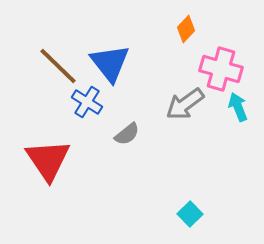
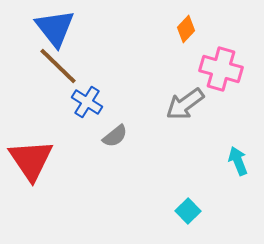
blue triangle: moved 55 px left, 35 px up
cyan arrow: moved 54 px down
gray semicircle: moved 12 px left, 2 px down
red triangle: moved 17 px left
cyan square: moved 2 px left, 3 px up
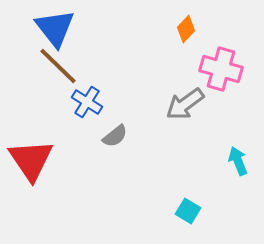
cyan square: rotated 15 degrees counterclockwise
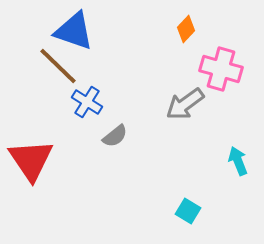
blue triangle: moved 19 px right, 3 px down; rotated 33 degrees counterclockwise
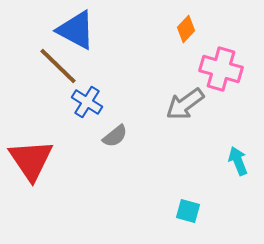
blue triangle: moved 2 px right, 1 px up; rotated 9 degrees clockwise
cyan square: rotated 15 degrees counterclockwise
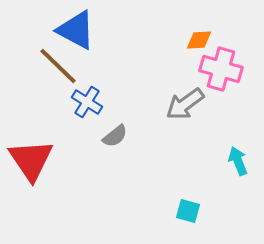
orange diamond: moved 13 px right, 11 px down; rotated 44 degrees clockwise
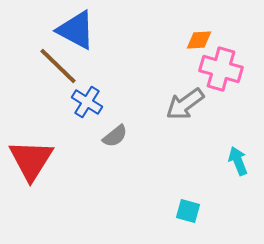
red triangle: rotated 6 degrees clockwise
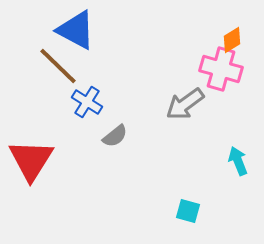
orange diamond: moved 33 px right; rotated 28 degrees counterclockwise
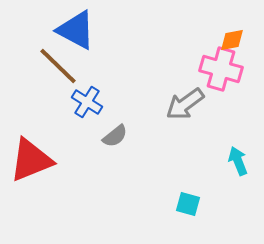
orange diamond: rotated 20 degrees clockwise
red triangle: rotated 36 degrees clockwise
cyan square: moved 7 px up
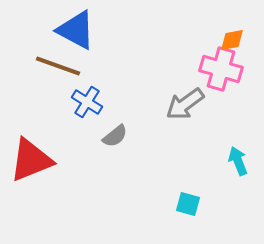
brown line: rotated 24 degrees counterclockwise
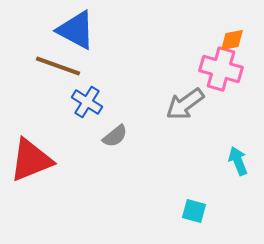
cyan square: moved 6 px right, 7 px down
